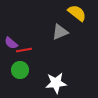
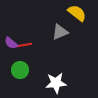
red line: moved 5 px up
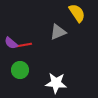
yellow semicircle: rotated 18 degrees clockwise
gray triangle: moved 2 px left
white star: rotated 10 degrees clockwise
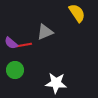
gray triangle: moved 13 px left
green circle: moved 5 px left
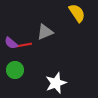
white star: rotated 25 degrees counterclockwise
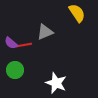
white star: rotated 30 degrees counterclockwise
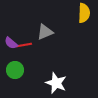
yellow semicircle: moved 7 px right; rotated 36 degrees clockwise
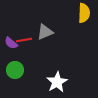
red line: moved 5 px up
white star: moved 1 px right, 1 px up; rotated 20 degrees clockwise
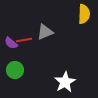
yellow semicircle: moved 1 px down
white star: moved 8 px right
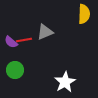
purple semicircle: moved 1 px up
